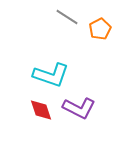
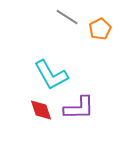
cyan L-shape: rotated 42 degrees clockwise
purple L-shape: rotated 28 degrees counterclockwise
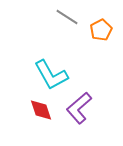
orange pentagon: moved 1 px right, 1 px down
purple L-shape: rotated 140 degrees clockwise
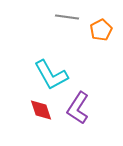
gray line: rotated 25 degrees counterclockwise
purple L-shape: moved 1 px left; rotated 16 degrees counterclockwise
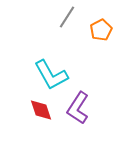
gray line: rotated 65 degrees counterclockwise
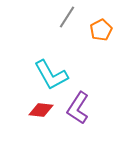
red diamond: rotated 65 degrees counterclockwise
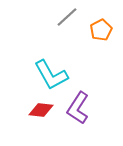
gray line: rotated 15 degrees clockwise
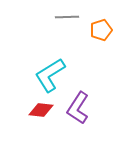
gray line: rotated 40 degrees clockwise
orange pentagon: rotated 10 degrees clockwise
cyan L-shape: moved 1 px left; rotated 87 degrees clockwise
